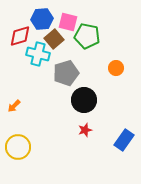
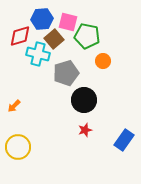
orange circle: moved 13 px left, 7 px up
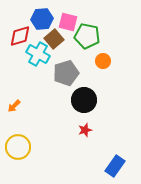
cyan cross: rotated 15 degrees clockwise
blue rectangle: moved 9 px left, 26 px down
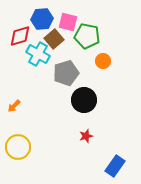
red star: moved 1 px right, 6 px down
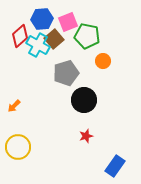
pink square: rotated 36 degrees counterclockwise
red diamond: rotated 25 degrees counterclockwise
cyan cross: moved 9 px up
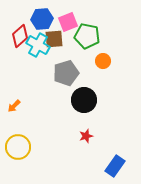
brown square: rotated 36 degrees clockwise
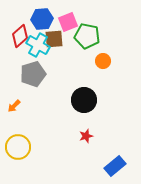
gray pentagon: moved 33 px left, 1 px down
blue rectangle: rotated 15 degrees clockwise
